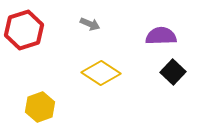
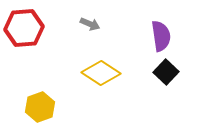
red hexagon: moved 2 px up; rotated 12 degrees clockwise
purple semicircle: rotated 84 degrees clockwise
black square: moved 7 px left
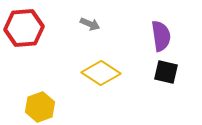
black square: rotated 30 degrees counterclockwise
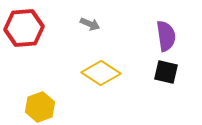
purple semicircle: moved 5 px right
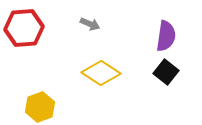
purple semicircle: rotated 16 degrees clockwise
black square: rotated 25 degrees clockwise
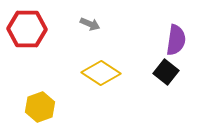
red hexagon: moved 3 px right, 1 px down; rotated 6 degrees clockwise
purple semicircle: moved 10 px right, 4 px down
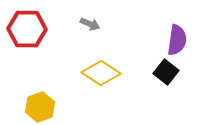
purple semicircle: moved 1 px right
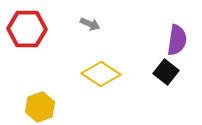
yellow diamond: moved 1 px down
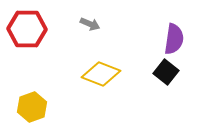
purple semicircle: moved 3 px left, 1 px up
yellow diamond: rotated 12 degrees counterclockwise
yellow hexagon: moved 8 px left
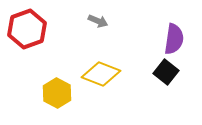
gray arrow: moved 8 px right, 3 px up
red hexagon: rotated 21 degrees counterclockwise
yellow hexagon: moved 25 px right, 14 px up; rotated 12 degrees counterclockwise
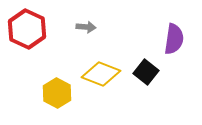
gray arrow: moved 12 px left, 6 px down; rotated 18 degrees counterclockwise
red hexagon: rotated 15 degrees counterclockwise
black square: moved 20 px left
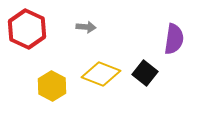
black square: moved 1 px left, 1 px down
yellow hexagon: moved 5 px left, 7 px up
